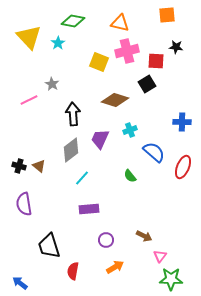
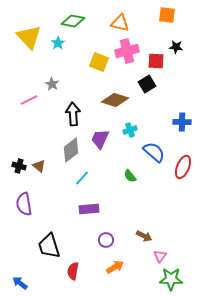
orange square: rotated 12 degrees clockwise
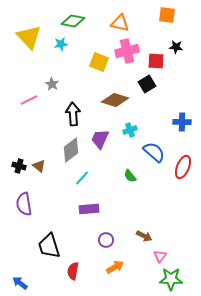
cyan star: moved 3 px right, 1 px down; rotated 24 degrees clockwise
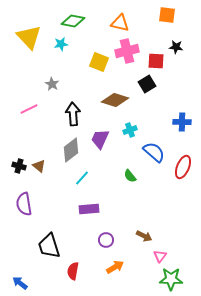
pink line: moved 9 px down
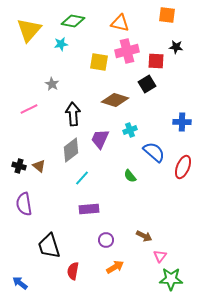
yellow triangle: moved 7 px up; rotated 24 degrees clockwise
yellow square: rotated 12 degrees counterclockwise
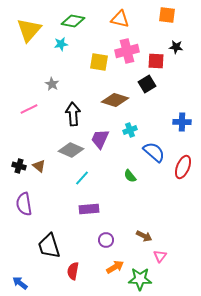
orange triangle: moved 4 px up
gray diamond: rotated 60 degrees clockwise
green star: moved 31 px left
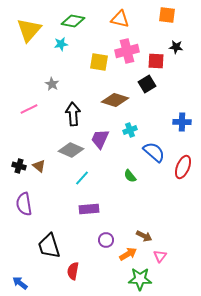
orange arrow: moved 13 px right, 13 px up
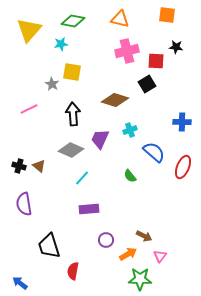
yellow square: moved 27 px left, 10 px down
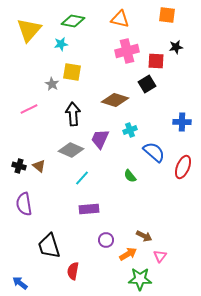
black star: rotated 16 degrees counterclockwise
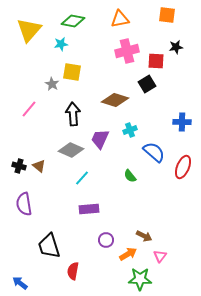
orange triangle: rotated 24 degrees counterclockwise
pink line: rotated 24 degrees counterclockwise
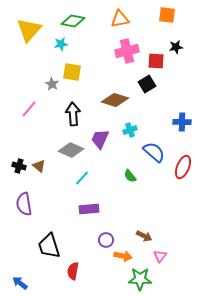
orange arrow: moved 5 px left, 2 px down; rotated 42 degrees clockwise
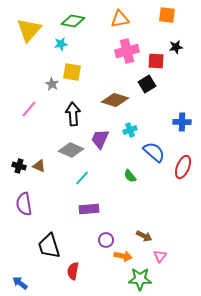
brown triangle: rotated 16 degrees counterclockwise
